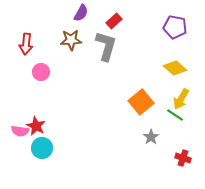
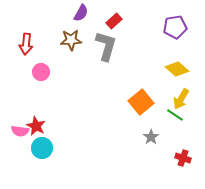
purple pentagon: rotated 20 degrees counterclockwise
yellow diamond: moved 2 px right, 1 px down
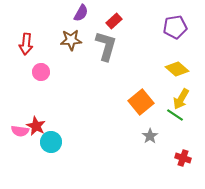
gray star: moved 1 px left, 1 px up
cyan circle: moved 9 px right, 6 px up
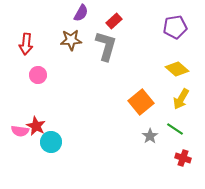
pink circle: moved 3 px left, 3 px down
green line: moved 14 px down
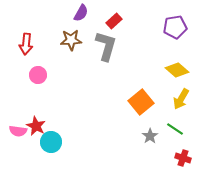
yellow diamond: moved 1 px down
pink semicircle: moved 2 px left
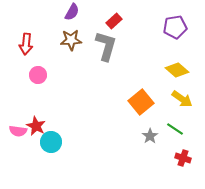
purple semicircle: moved 9 px left, 1 px up
yellow arrow: moved 1 px right; rotated 85 degrees counterclockwise
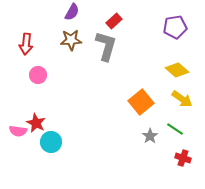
red star: moved 3 px up
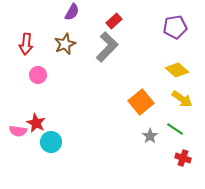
brown star: moved 6 px left, 4 px down; rotated 20 degrees counterclockwise
gray L-shape: moved 1 px right, 1 px down; rotated 28 degrees clockwise
